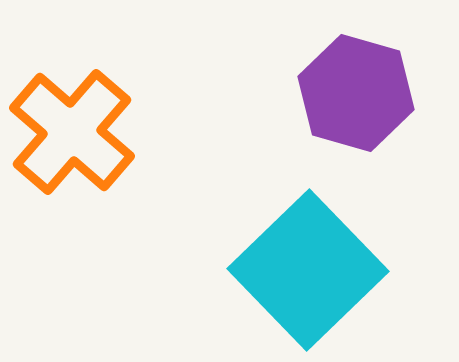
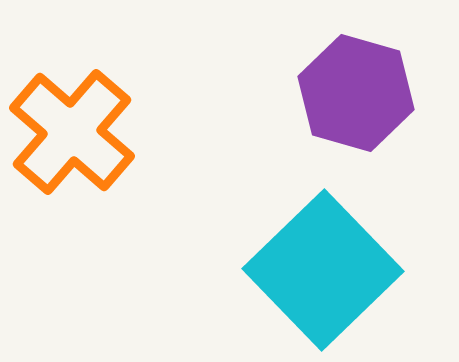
cyan square: moved 15 px right
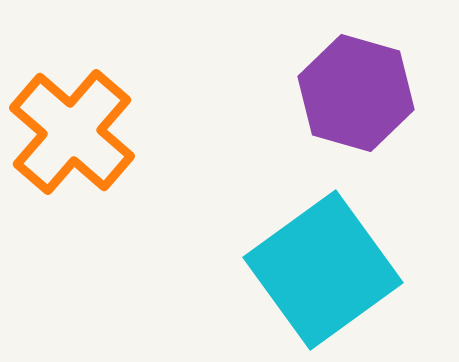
cyan square: rotated 8 degrees clockwise
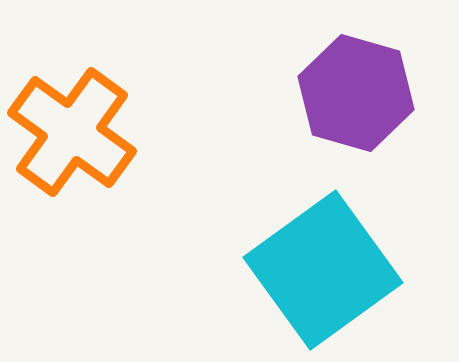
orange cross: rotated 5 degrees counterclockwise
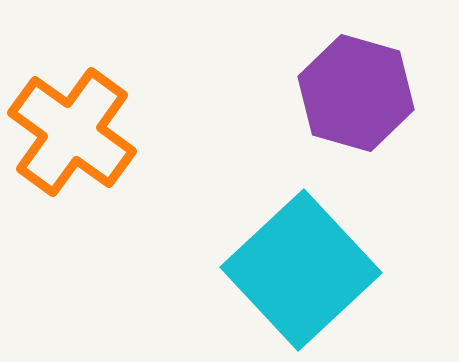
cyan square: moved 22 px left; rotated 7 degrees counterclockwise
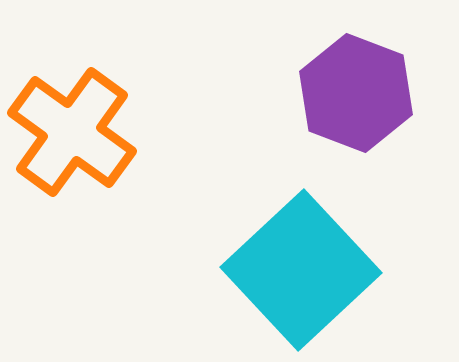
purple hexagon: rotated 5 degrees clockwise
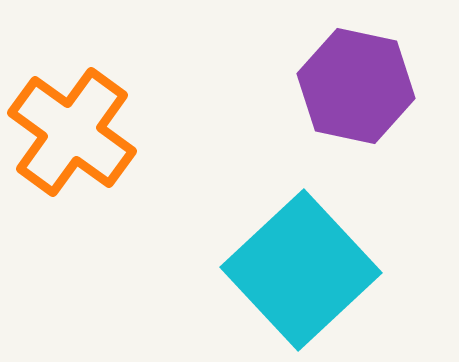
purple hexagon: moved 7 px up; rotated 9 degrees counterclockwise
